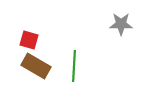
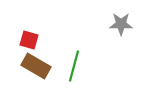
green line: rotated 12 degrees clockwise
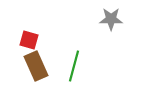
gray star: moved 10 px left, 5 px up
brown rectangle: rotated 36 degrees clockwise
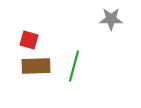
brown rectangle: rotated 68 degrees counterclockwise
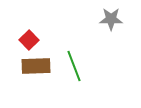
red square: rotated 30 degrees clockwise
green line: rotated 36 degrees counterclockwise
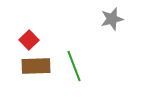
gray star: moved 1 px right; rotated 15 degrees counterclockwise
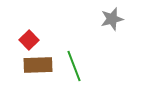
brown rectangle: moved 2 px right, 1 px up
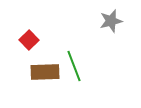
gray star: moved 1 px left, 2 px down
brown rectangle: moved 7 px right, 7 px down
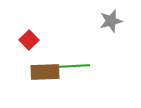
green line: rotated 72 degrees counterclockwise
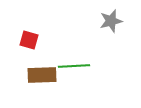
red square: rotated 30 degrees counterclockwise
brown rectangle: moved 3 px left, 3 px down
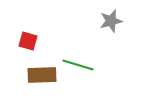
red square: moved 1 px left, 1 px down
green line: moved 4 px right, 1 px up; rotated 20 degrees clockwise
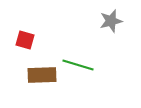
red square: moved 3 px left, 1 px up
